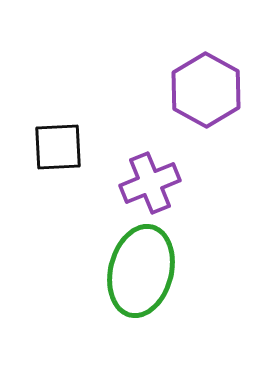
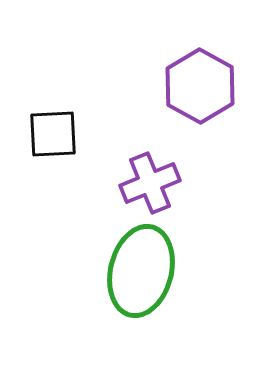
purple hexagon: moved 6 px left, 4 px up
black square: moved 5 px left, 13 px up
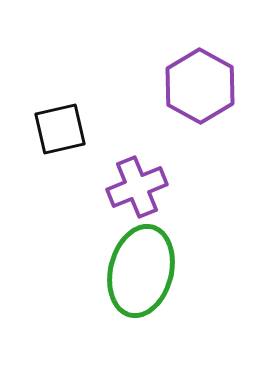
black square: moved 7 px right, 5 px up; rotated 10 degrees counterclockwise
purple cross: moved 13 px left, 4 px down
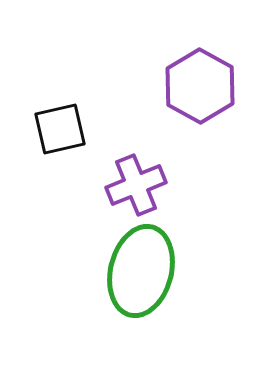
purple cross: moved 1 px left, 2 px up
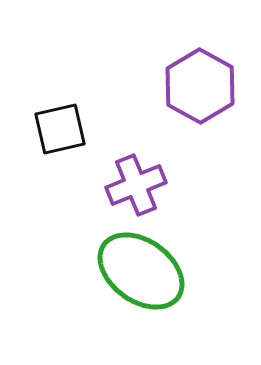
green ellipse: rotated 68 degrees counterclockwise
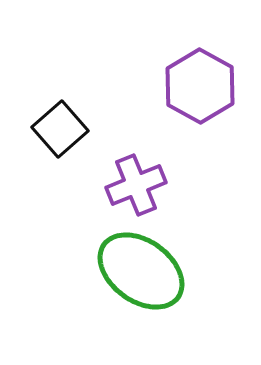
black square: rotated 28 degrees counterclockwise
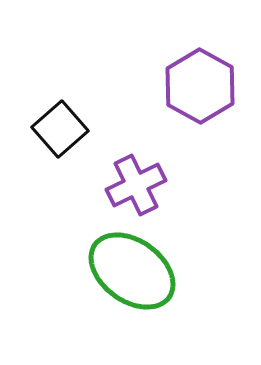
purple cross: rotated 4 degrees counterclockwise
green ellipse: moved 9 px left
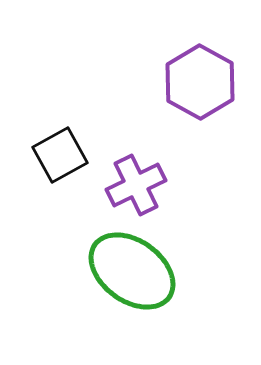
purple hexagon: moved 4 px up
black square: moved 26 px down; rotated 12 degrees clockwise
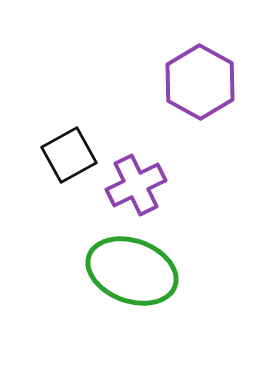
black square: moved 9 px right
green ellipse: rotated 16 degrees counterclockwise
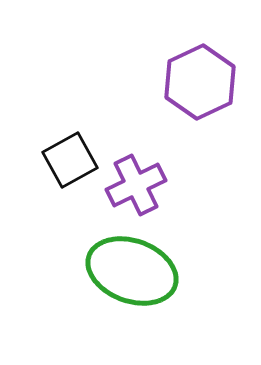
purple hexagon: rotated 6 degrees clockwise
black square: moved 1 px right, 5 px down
